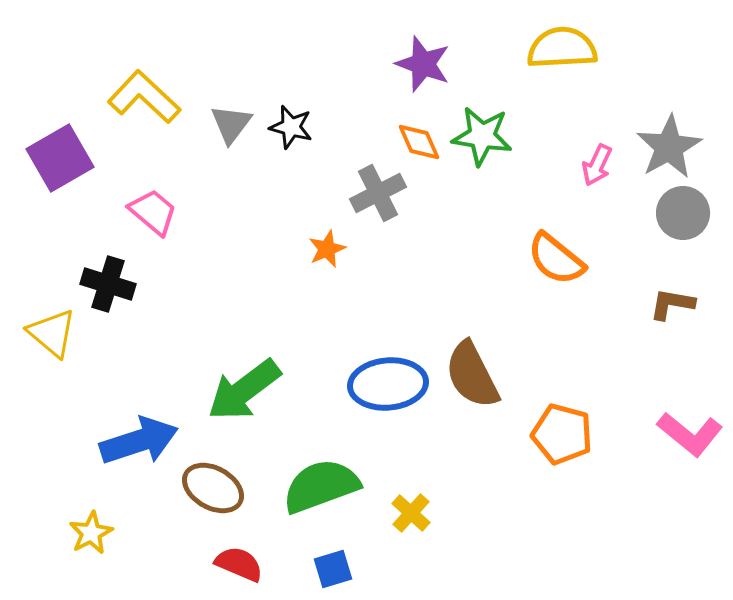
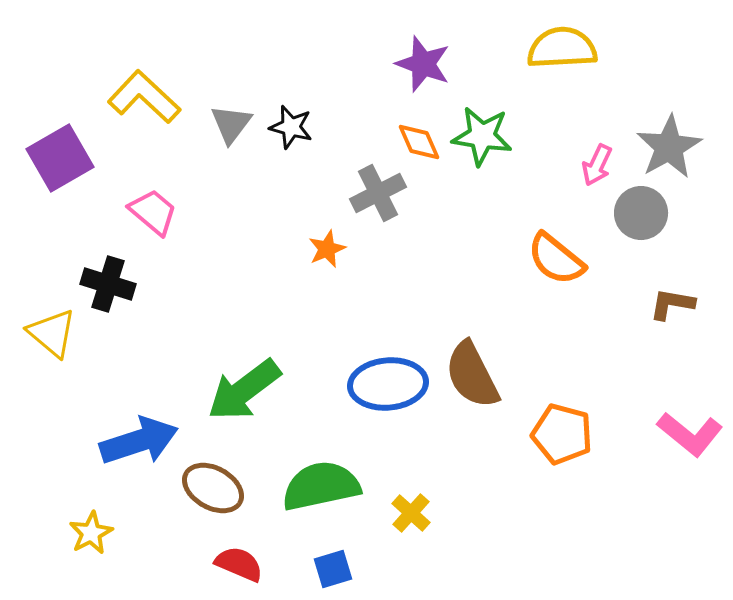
gray circle: moved 42 px left
green semicircle: rotated 8 degrees clockwise
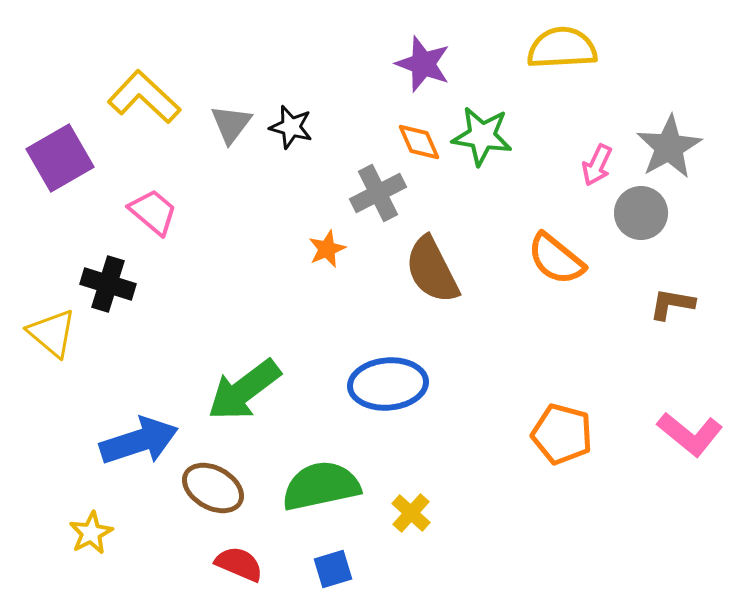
brown semicircle: moved 40 px left, 105 px up
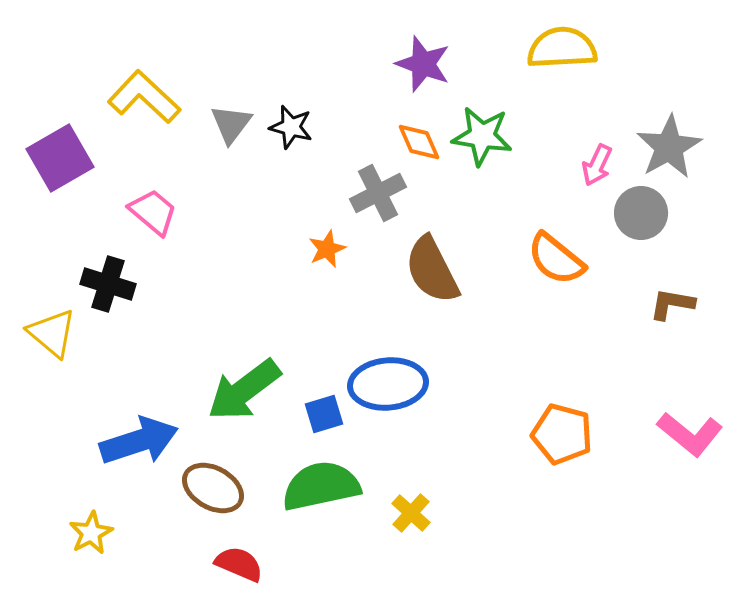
blue square: moved 9 px left, 155 px up
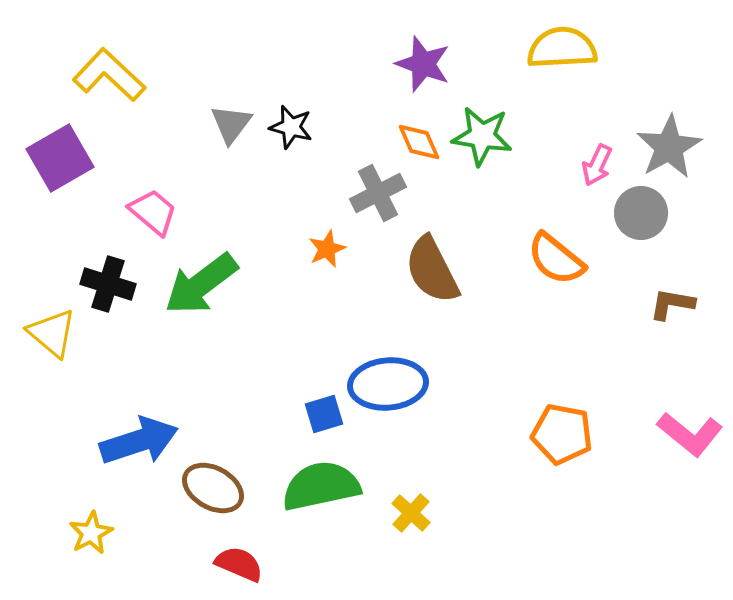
yellow L-shape: moved 35 px left, 22 px up
green arrow: moved 43 px left, 106 px up
orange pentagon: rotated 4 degrees counterclockwise
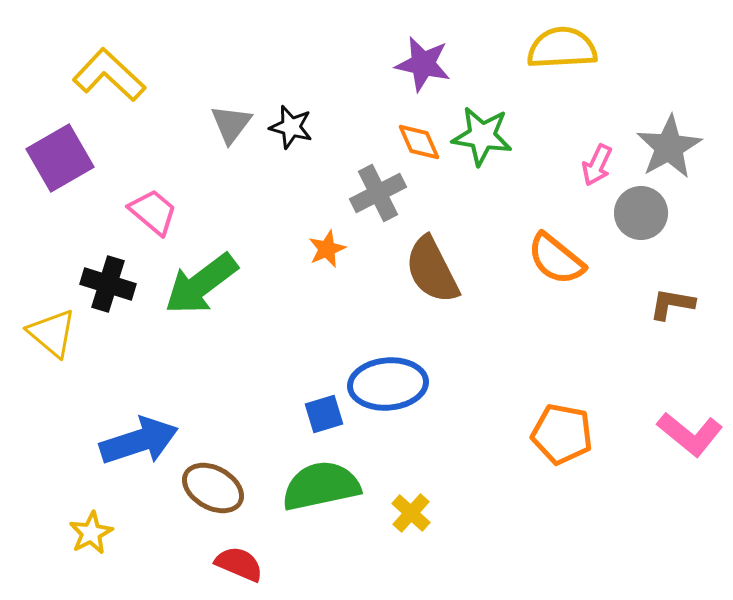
purple star: rotated 8 degrees counterclockwise
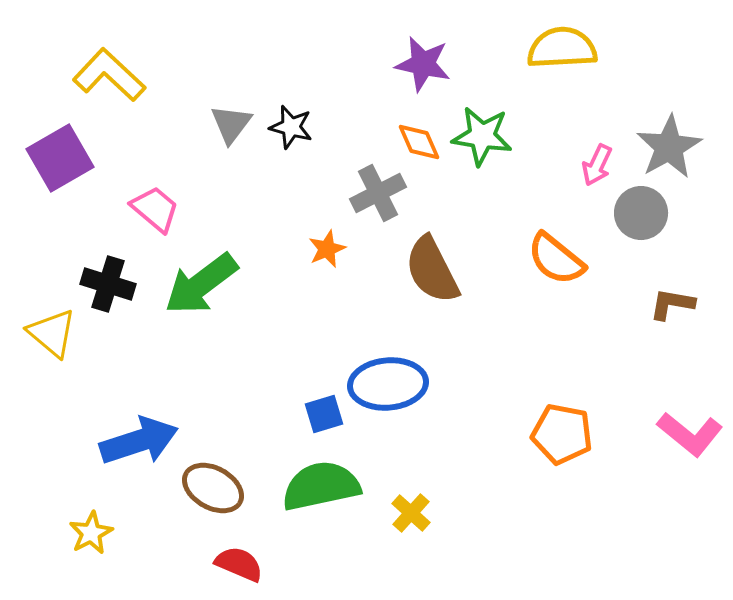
pink trapezoid: moved 2 px right, 3 px up
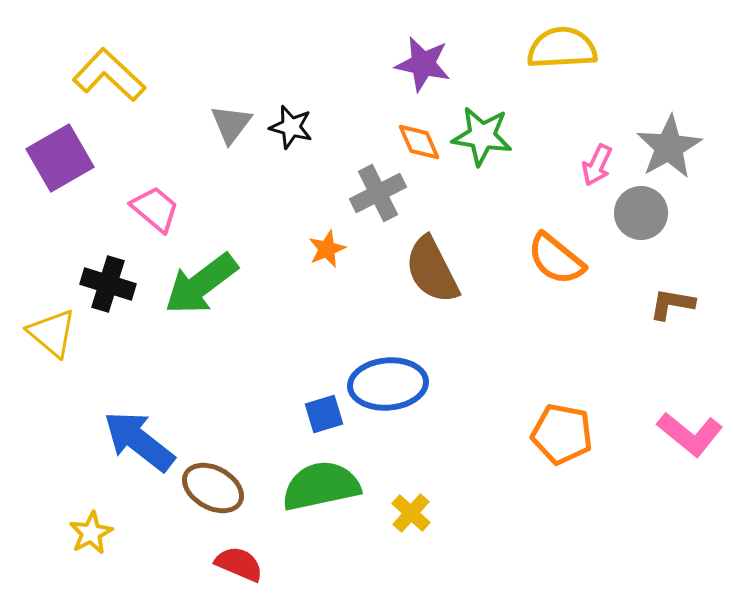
blue arrow: rotated 124 degrees counterclockwise
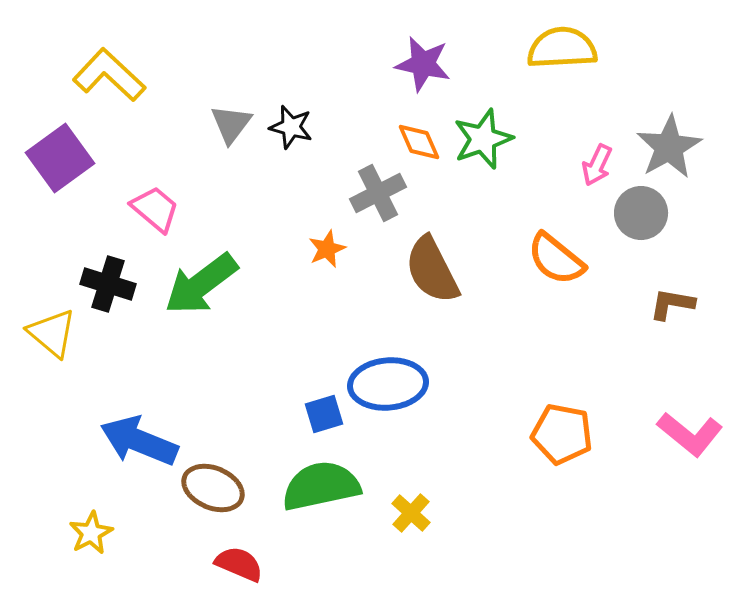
green star: moved 1 px right, 3 px down; rotated 28 degrees counterclockwise
purple square: rotated 6 degrees counterclockwise
blue arrow: rotated 16 degrees counterclockwise
brown ellipse: rotated 6 degrees counterclockwise
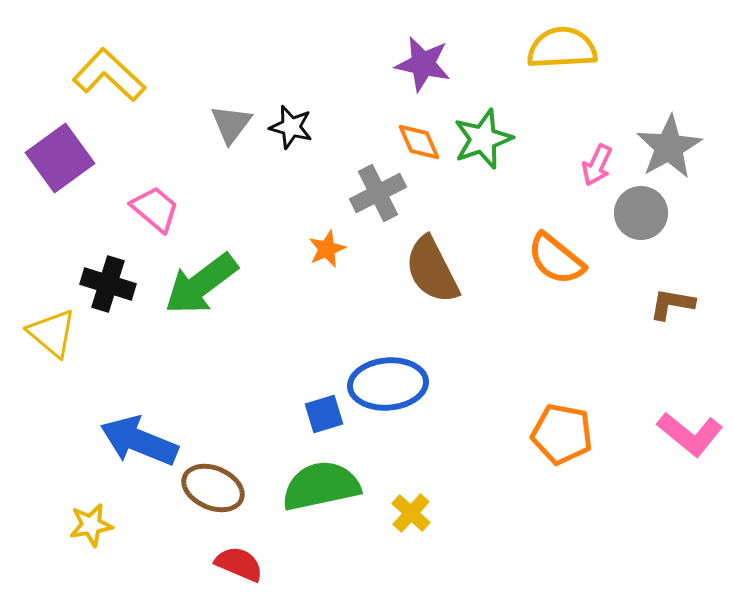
yellow star: moved 8 px up; rotated 18 degrees clockwise
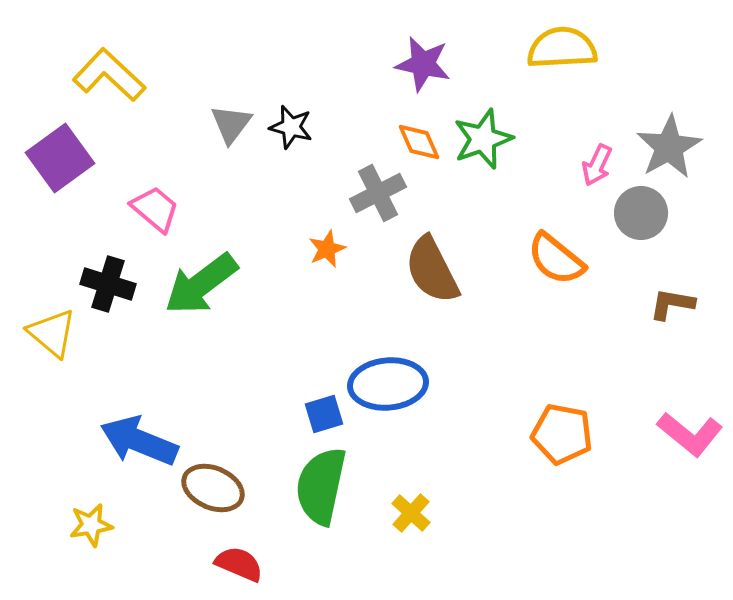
green semicircle: rotated 66 degrees counterclockwise
